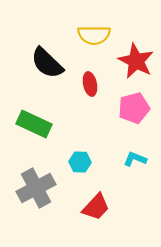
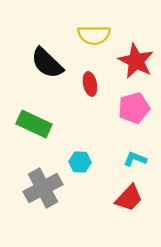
gray cross: moved 7 px right
red trapezoid: moved 33 px right, 9 px up
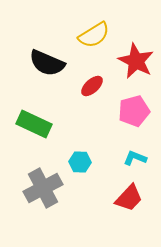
yellow semicircle: rotated 32 degrees counterclockwise
black semicircle: rotated 21 degrees counterclockwise
red ellipse: moved 2 px right, 2 px down; rotated 60 degrees clockwise
pink pentagon: moved 3 px down
cyan L-shape: moved 1 px up
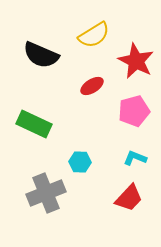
black semicircle: moved 6 px left, 8 px up
red ellipse: rotated 10 degrees clockwise
gray cross: moved 3 px right, 5 px down; rotated 6 degrees clockwise
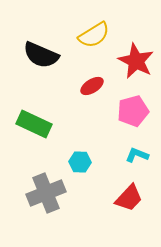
pink pentagon: moved 1 px left
cyan L-shape: moved 2 px right, 3 px up
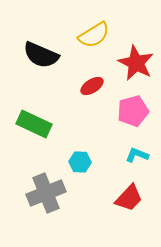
red star: moved 2 px down
